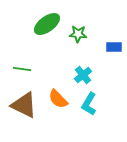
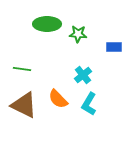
green ellipse: rotated 36 degrees clockwise
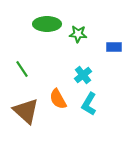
green line: rotated 48 degrees clockwise
orange semicircle: rotated 15 degrees clockwise
brown triangle: moved 2 px right, 6 px down; rotated 16 degrees clockwise
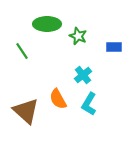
green star: moved 2 px down; rotated 18 degrees clockwise
green line: moved 18 px up
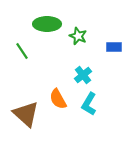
brown triangle: moved 3 px down
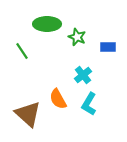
green star: moved 1 px left, 1 px down
blue rectangle: moved 6 px left
brown triangle: moved 2 px right
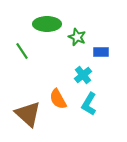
blue rectangle: moved 7 px left, 5 px down
